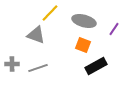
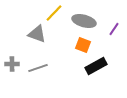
yellow line: moved 4 px right
gray triangle: moved 1 px right, 1 px up
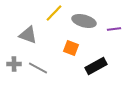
purple line: rotated 48 degrees clockwise
gray triangle: moved 9 px left, 1 px down
orange square: moved 12 px left, 3 px down
gray cross: moved 2 px right
gray line: rotated 48 degrees clockwise
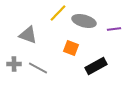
yellow line: moved 4 px right
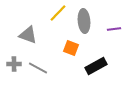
gray ellipse: rotated 70 degrees clockwise
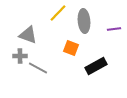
gray cross: moved 6 px right, 8 px up
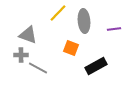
gray cross: moved 1 px right, 1 px up
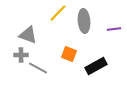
orange square: moved 2 px left, 6 px down
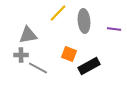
purple line: rotated 16 degrees clockwise
gray triangle: rotated 30 degrees counterclockwise
black rectangle: moved 7 px left
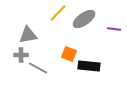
gray ellipse: moved 2 px up; rotated 60 degrees clockwise
black rectangle: rotated 35 degrees clockwise
